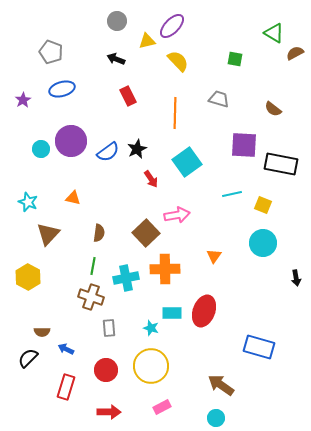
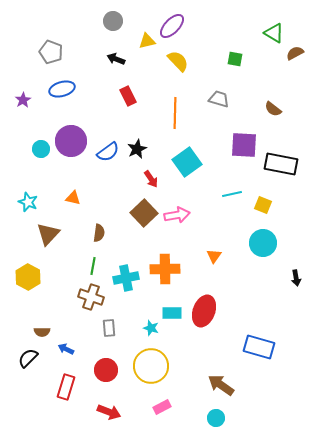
gray circle at (117, 21): moved 4 px left
brown square at (146, 233): moved 2 px left, 20 px up
red arrow at (109, 412): rotated 20 degrees clockwise
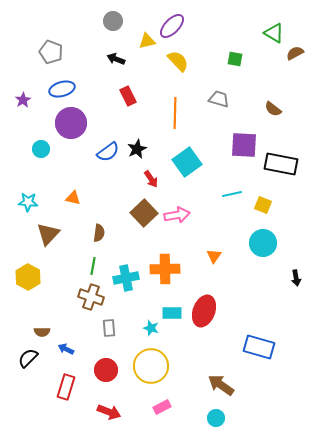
purple circle at (71, 141): moved 18 px up
cyan star at (28, 202): rotated 18 degrees counterclockwise
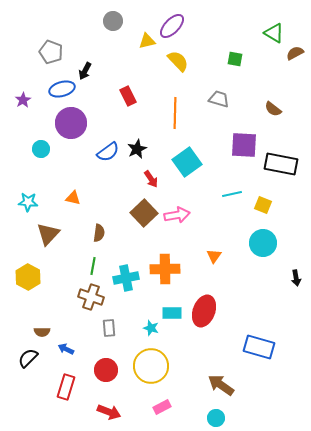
black arrow at (116, 59): moved 31 px left, 12 px down; rotated 84 degrees counterclockwise
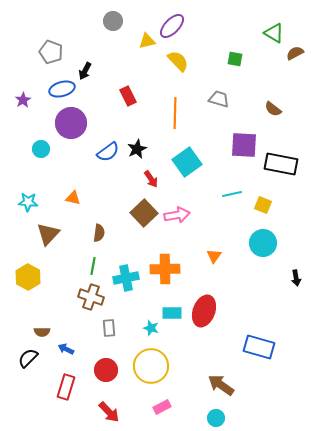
red arrow at (109, 412): rotated 25 degrees clockwise
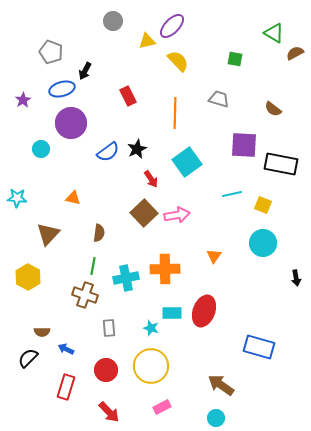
cyan star at (28, 202): moved 11 px left, 4 px up
brown cross at (91, 297): moved 6 px left, 2 px up
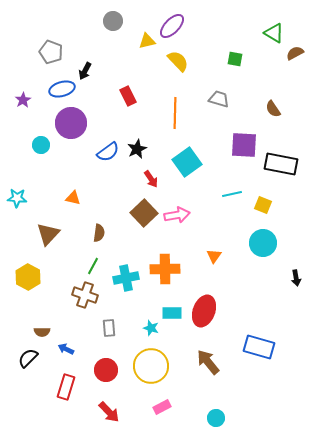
brown semicircle at (273, 109): rotated 18 degrees clockwise
cyan circle at (41, 149): moved 4 px up
green line at (93, 266): rotated 18 degrees clockwise
brown arrow at (221, 385): moved 13 px left, 23 px up; rotated 16 degrees clockwise
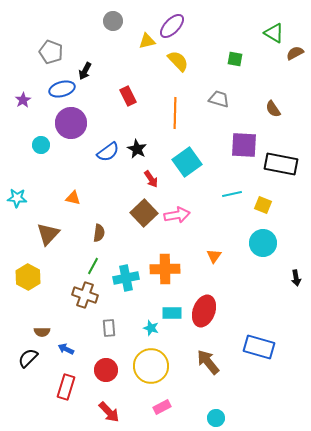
black star at (137, 149): rotated 18 degrees counterclockwise
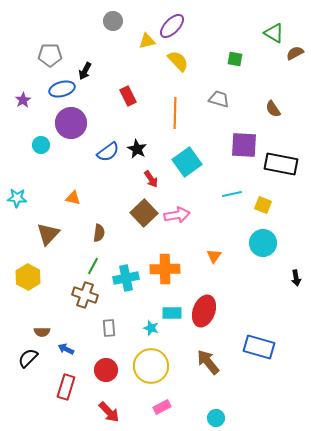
gray pentagon at (51, 52): moved 1 px left, 3 px down; rotated 20 degrees counterclockwise
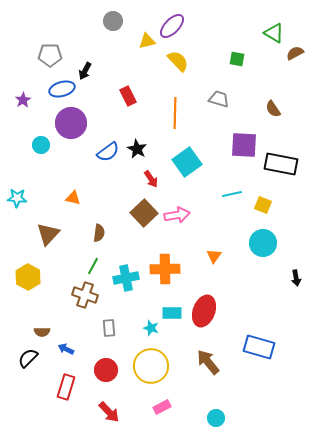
green square at (235, 59): moved 2 px right
